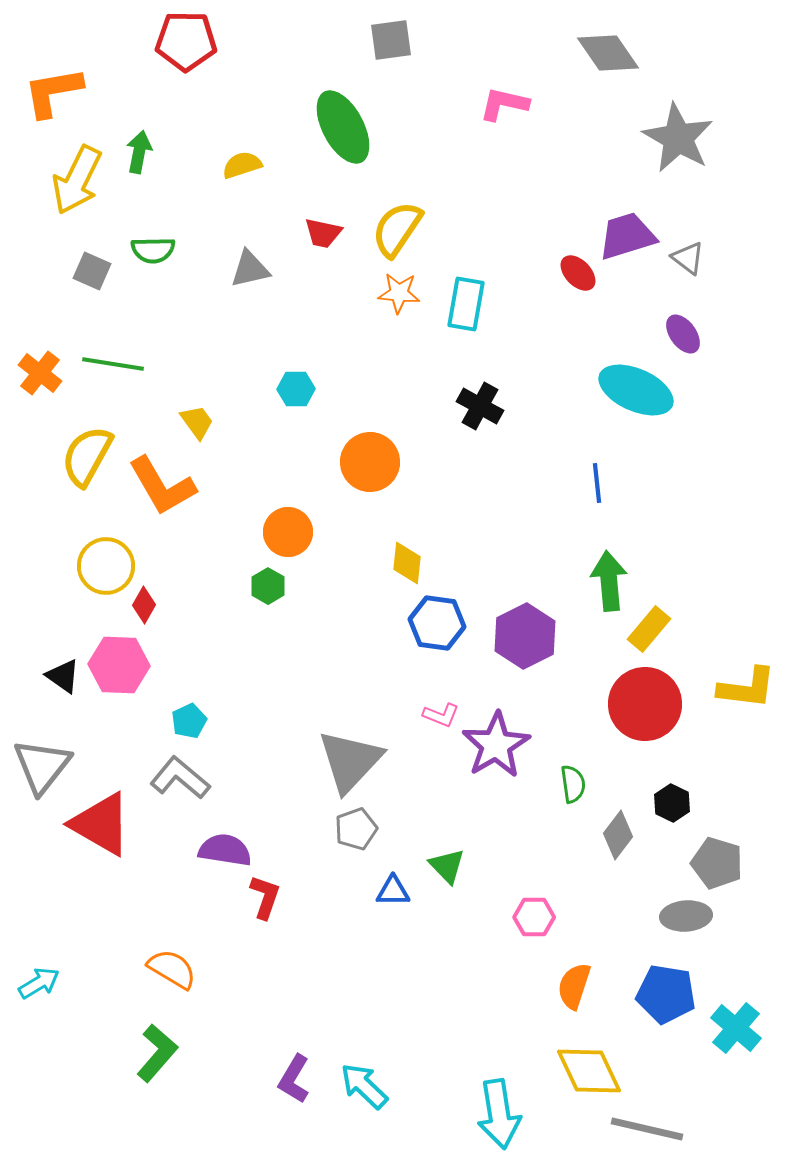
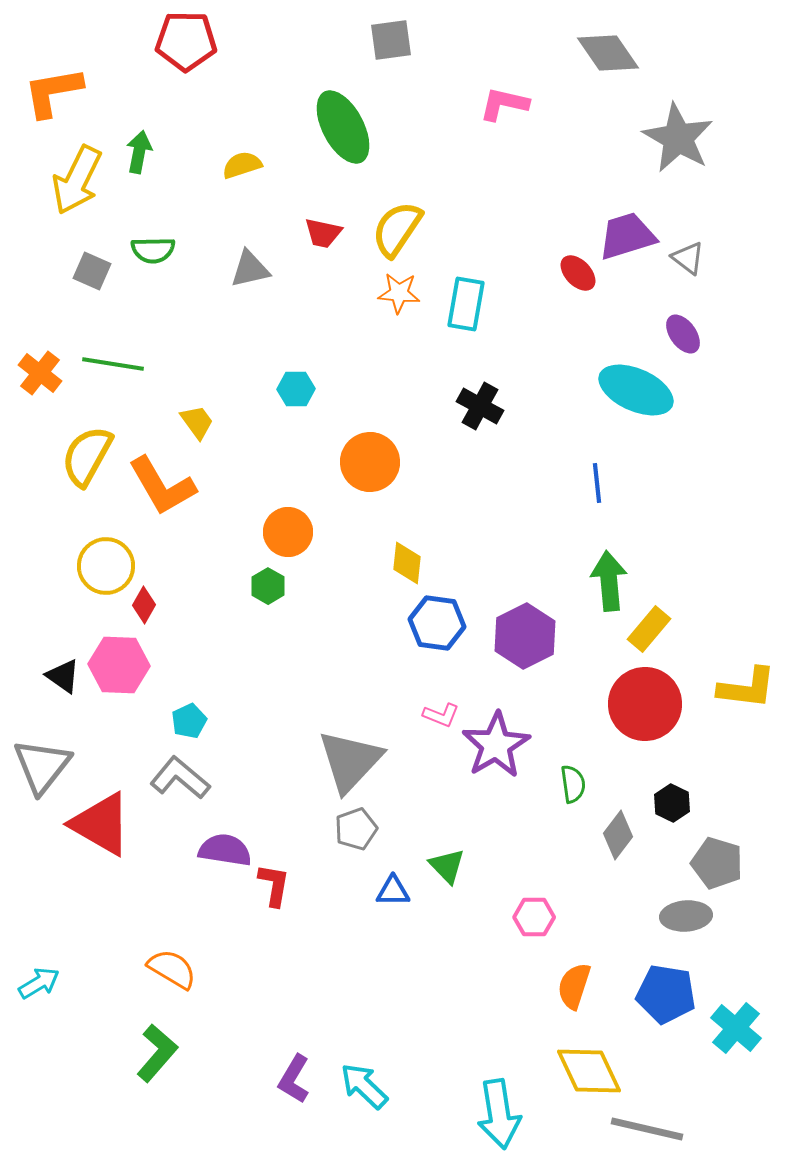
red L-shape at (265, 897): moved 9 px right, 12 px up; rotated 9 degrees counterclockwise
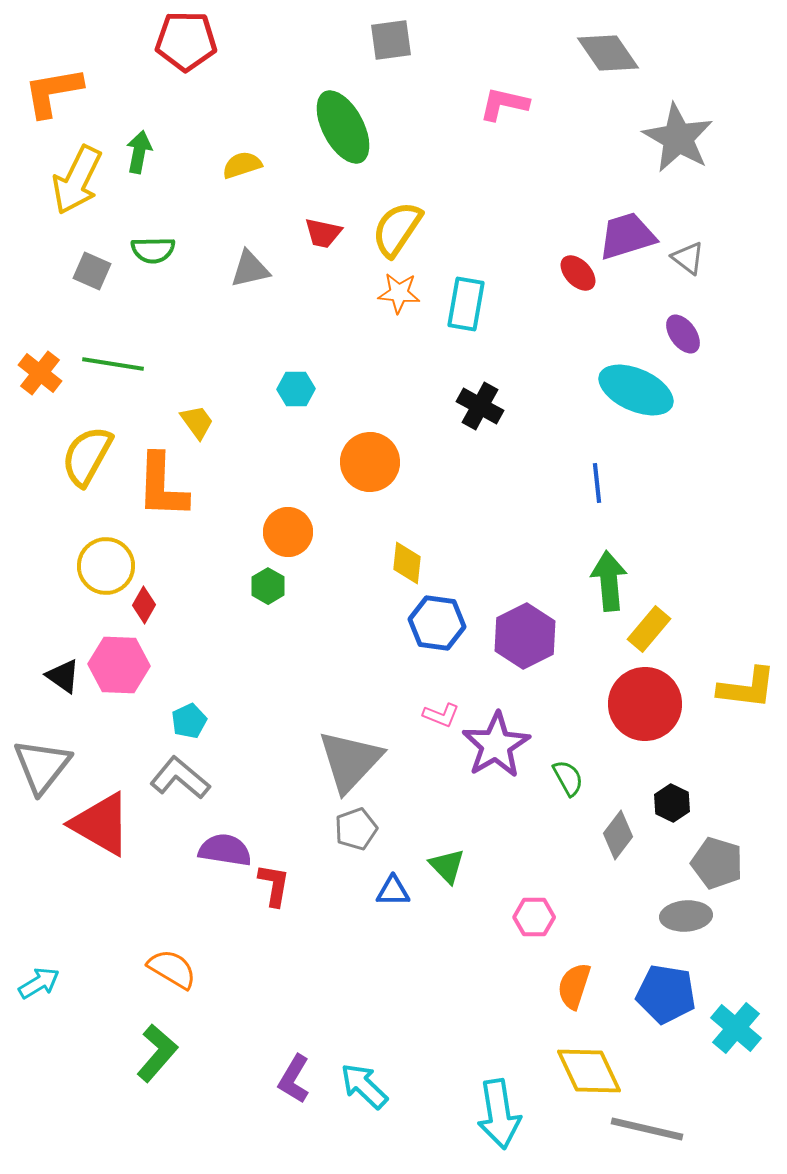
orange L-shape at (162, 486): rotated 32 degrees clockwise
green semicircle at (573, 784): moved 5 px left, 6 px up; rotated 21 degrees counterclockwise
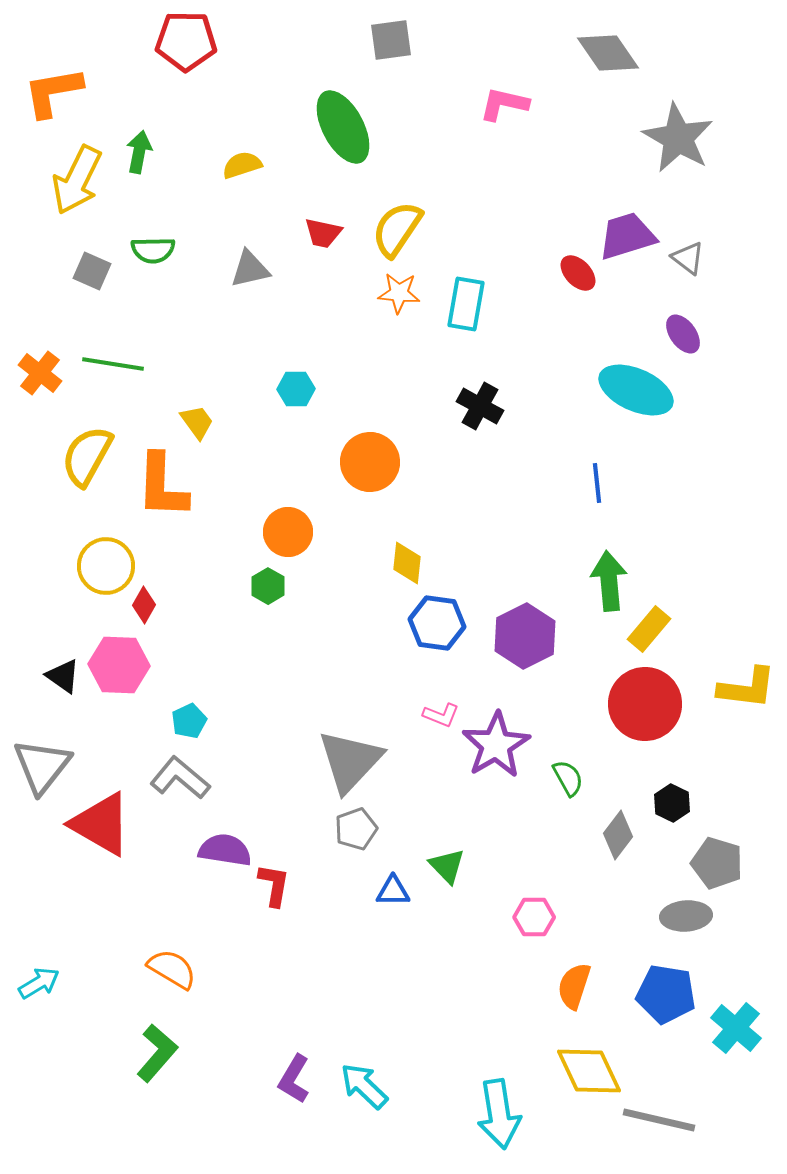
gray line at (647, 1129): moved 12 px right, 9 px up
